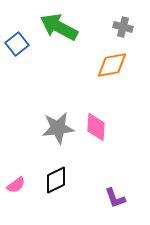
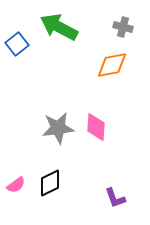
black diamond: moved 6 px left, 3 px down
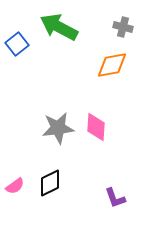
pink semicircle: moved 1 px left, 1 px down
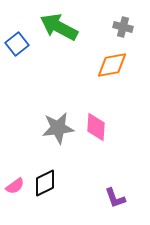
black diamond: moved 5 px left
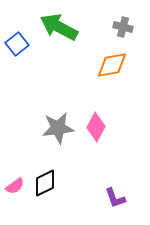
pink diamond: rotated 24 degrees clockwise
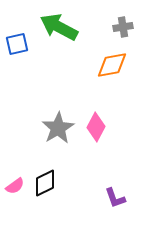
gray cross: rotated 24 degrees counterclockwise
blue square: rotated 25 degrees clockwise
gray star: rotated 24 degrees counterclockwise
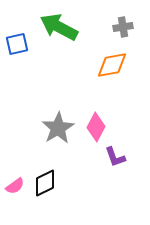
purple L-shape: moved 41 px up
